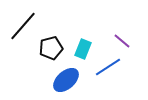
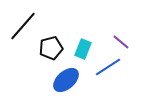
purple line: moved 1 px left, 1 px down
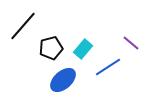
purple line: moved 10 px right, 1 px down
cyan rectangle: rotated 18 degrees clockwise
blue ellipse: moved 3 px left
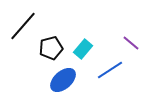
blue line: moved 2 px right, 3 px down
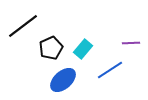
black line: rotated 12 degrees clockwise
purple line: rotated 42 degrees counterclockwise
black pentagon: rotated 10 degrees counterclockwise
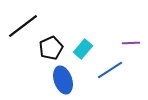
blue ellipse: rotated 68 degrees counterclockwise
